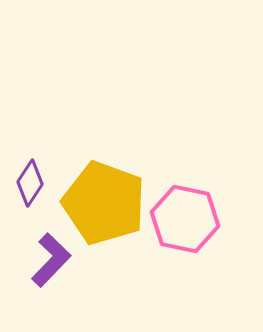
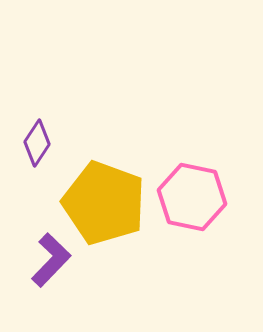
purple diamond: moved 7 px right, 40 px up
pink hexagon: moved 7 px right, 22 px up
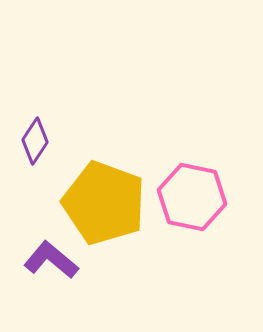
purple diamond: moved 2 px left, 2 px up
purple L-shape: rotated 94 degrees counterclockwise
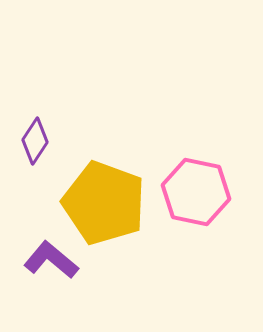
pink hexagon: moved 4 px right, 5 px up
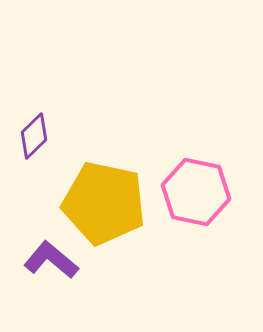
purple diamond: moved 1 px left, 5 px up; rotated 12 degrees clockwise
yellow pentagon: rotated 8 degrees counterclockwise
